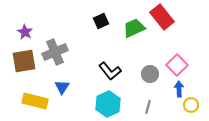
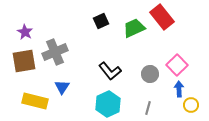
gray line: moved 1 px down
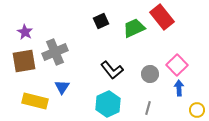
black L-shape: moved 2 px right, 1 px up
blue arrow: moved 1 px up
yellow circle: moved 6 px right, 5 px down
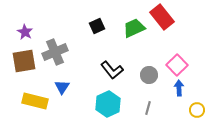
black square: moved 4 px left, 5 px down
gray circle: moved 1 px left, 1 px down
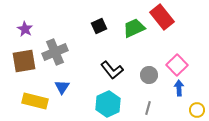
black square: moved 2 px right
purple star: moved 3 px up
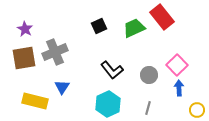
brown square: moved 3 px up
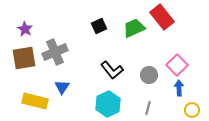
yellow circle: moved 5 px left
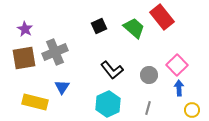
green trapezoid: rotated 65 degrees clockwise
yellow rectangle: moved 1 px down
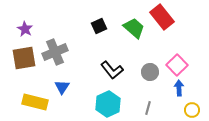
gray circle: moved 1 px right, 3 px up
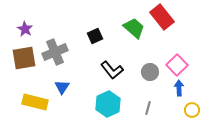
black square: moved 4 px left, 10 px down
